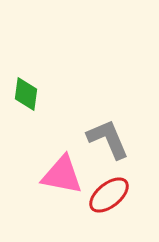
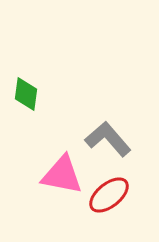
gray L-shape: rotated 18 degrees counterclockwise
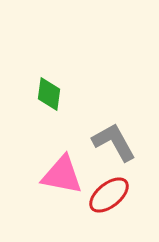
green diamond: moved 23 px right
gray L-shape: moved 6 px right, 3 px down; rotated 12 degrees clockwise
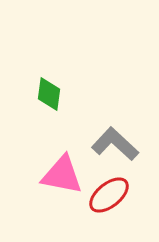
gray L-shape: moved 1 px right, 2 px down; rotated 18 degrees counterclockwise
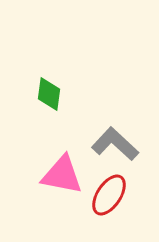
red ellipse: rotated 18 degrees counterclockwise
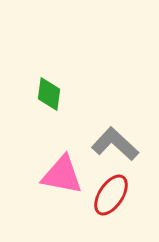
red ellipse: moved 2 px right
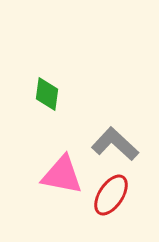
green diamond: moved 2 px left
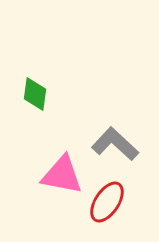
green diamond: moved 12 px left
red ellipse: moved 4 px left, 7 px down
